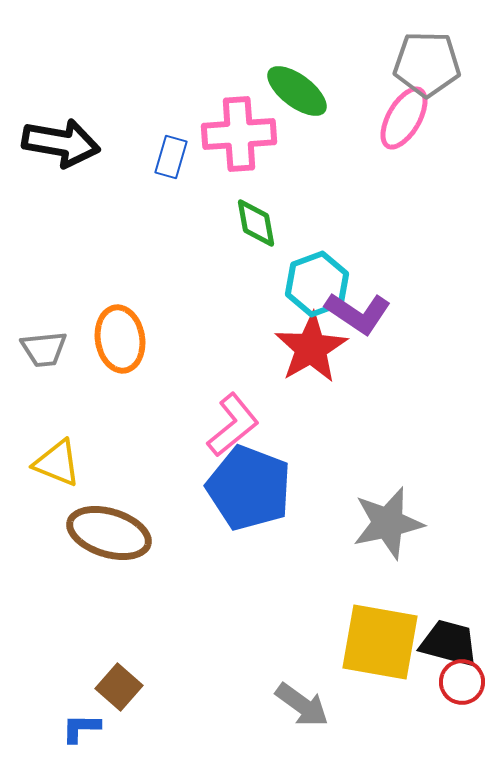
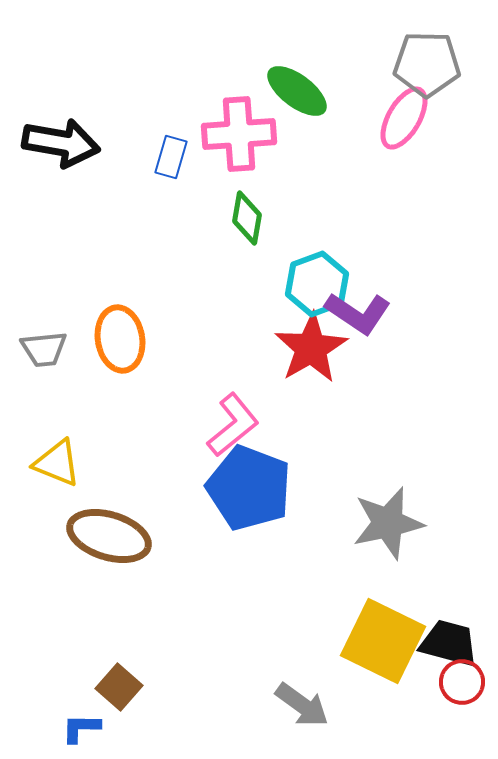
green diamond: moved 9 px left, 5 px up; rotated 20 degrees clockwise
brown ellipse: moved 3 px down
yellow square: moved 3 px right, 1 px up; rotated 16 degrees clockwise
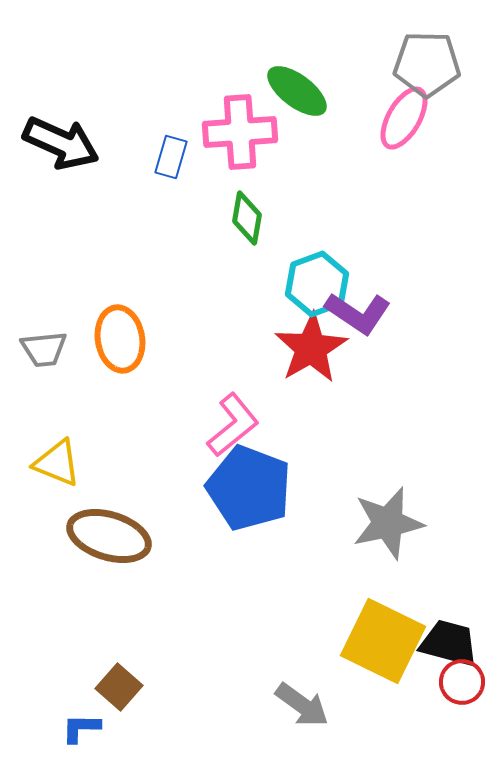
pink cross: moved 1 px right, 2 px up
black arrow: rotated 14 degrees clockwise
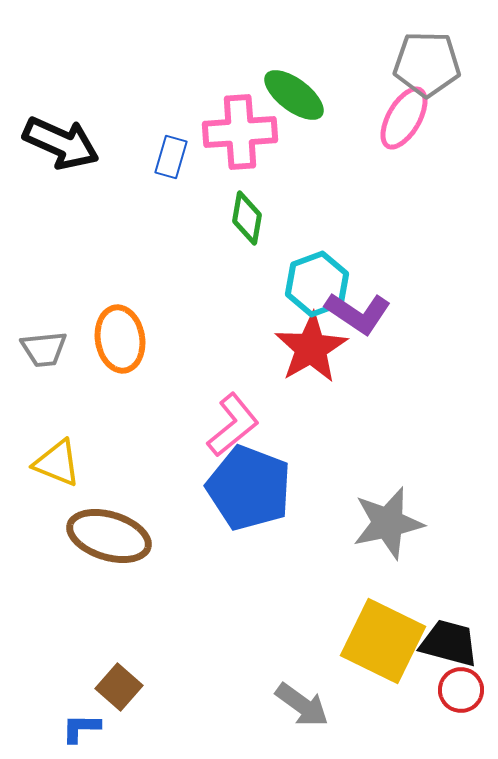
green ellipse: moved 3 px left, 4 px down
red circle: moved 1 px left, 8 px down
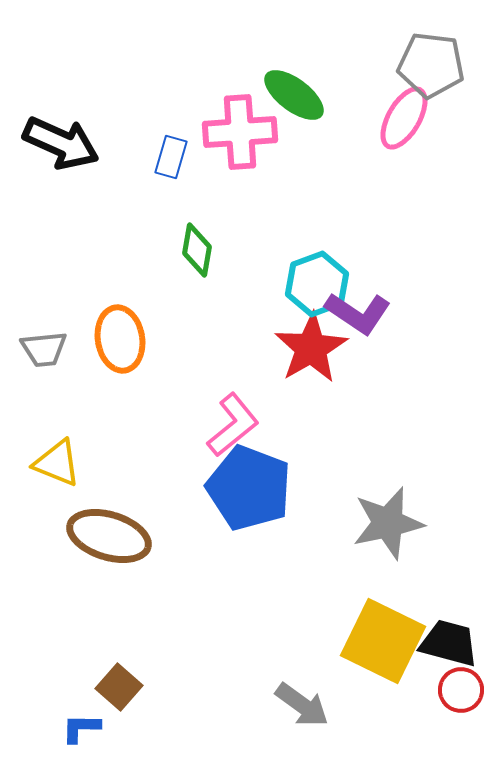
gray pentagon: moved 4 px right, 1 px down; rotated 6 degrees clockwise
green diamond: moved 50 px left, 32 px down
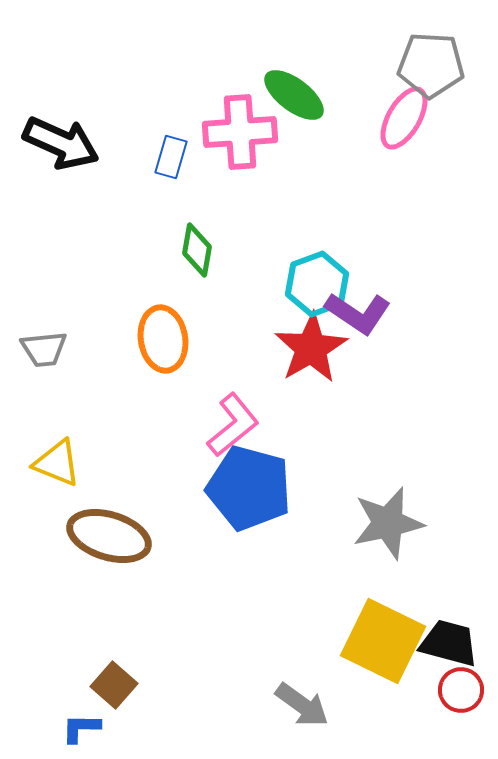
gray pentagon: rotated 4 degrees counterclockwise
orange ellipse: moved 43 px right
blue pentagon: rotated 6 degrees counterclockwise
brown square: moved 5 px left, 2 px up
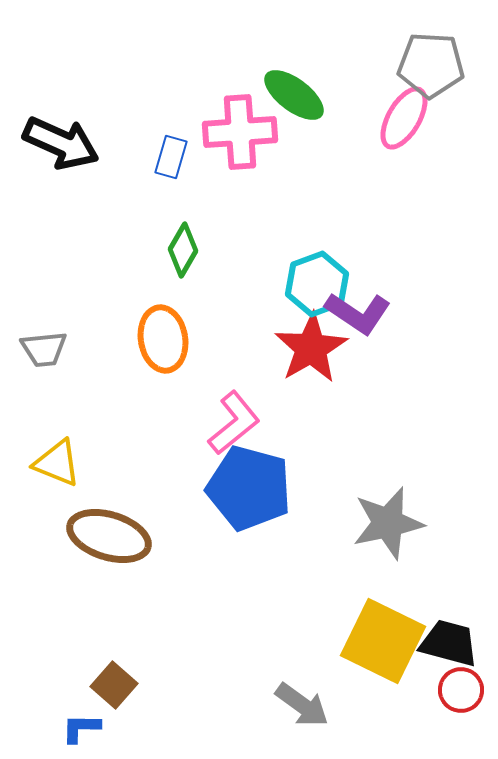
green diamond: moved 14 px left; rotated 20 degrees clockwise
pink L-shape: moved 1 px right, 2 px up
